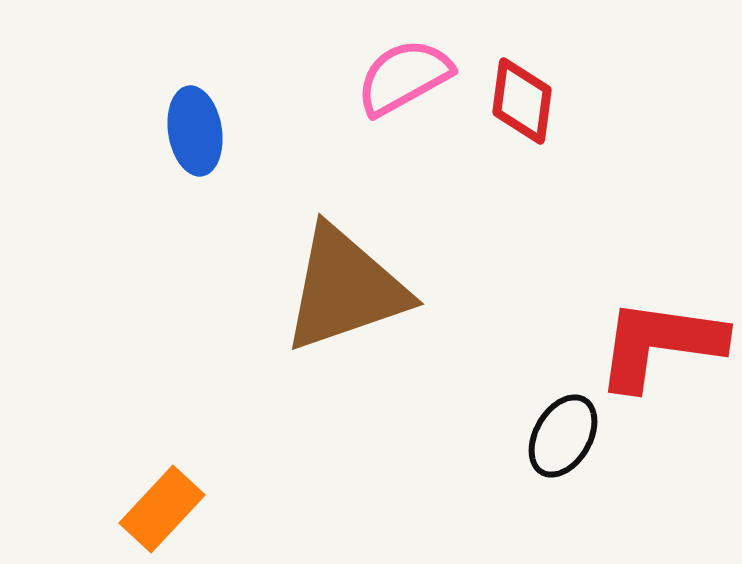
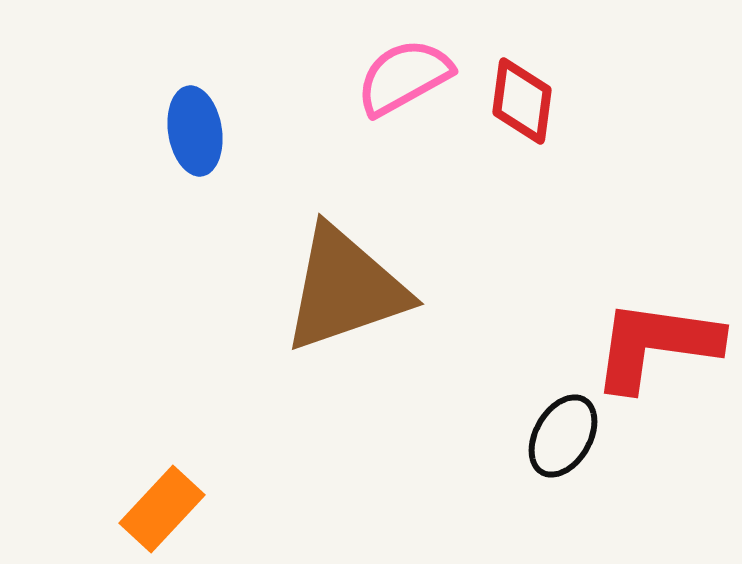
red L-shape: moved 4 px left, 1 px down
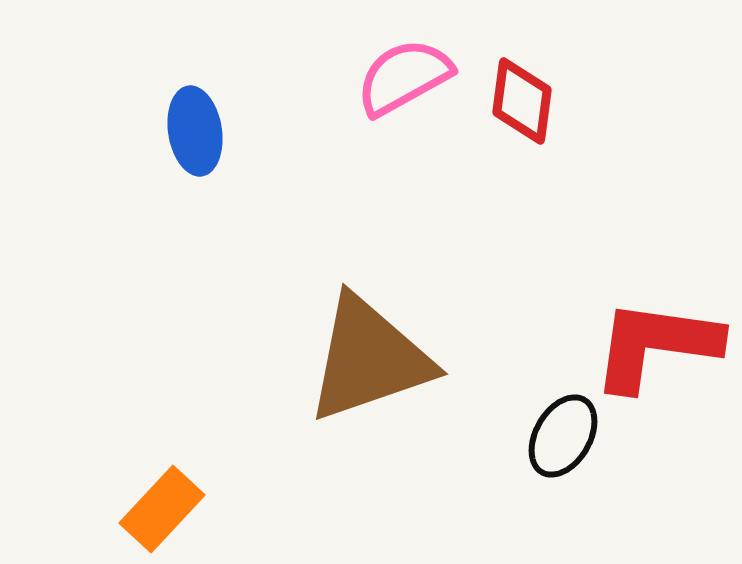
brown triangle: moved 24 px right, 70 px down
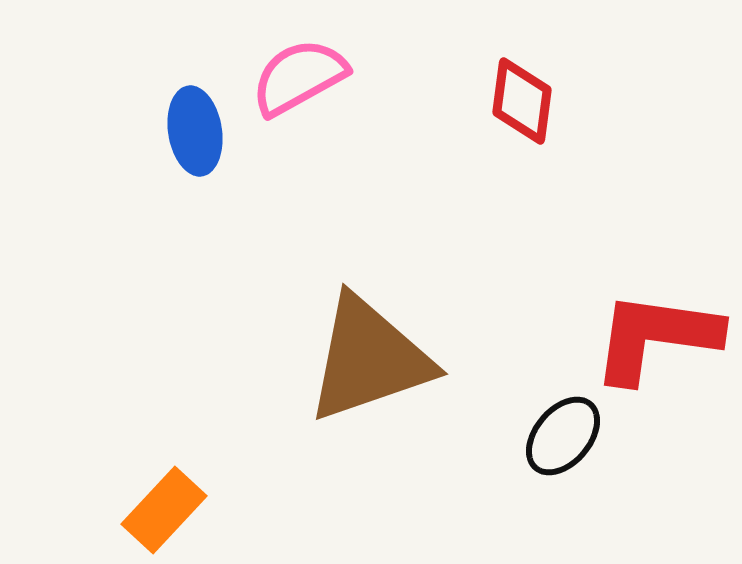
pink semicircle: moved 105 px left
red L-shape: moved 8 px up
black ellipse: rotated 10 degrees clockwise
orange rectangle: moved 2 px right, 1 px down
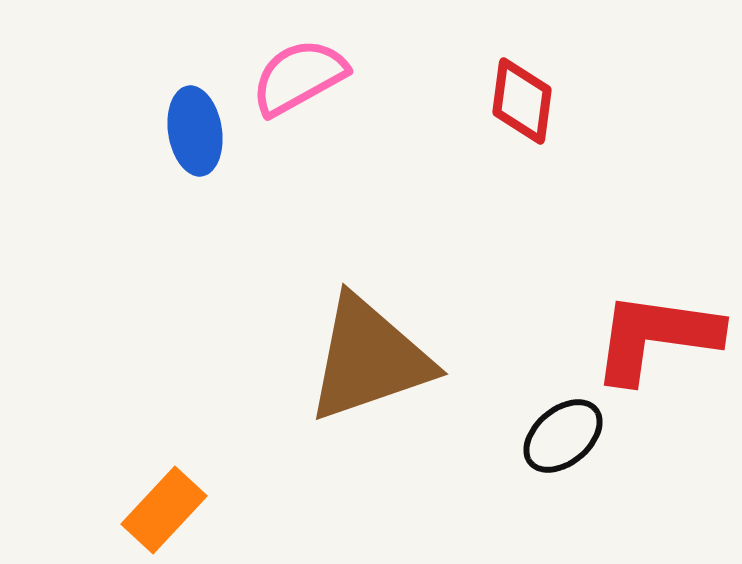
black ellipse: rotated 10 degrees clockwise
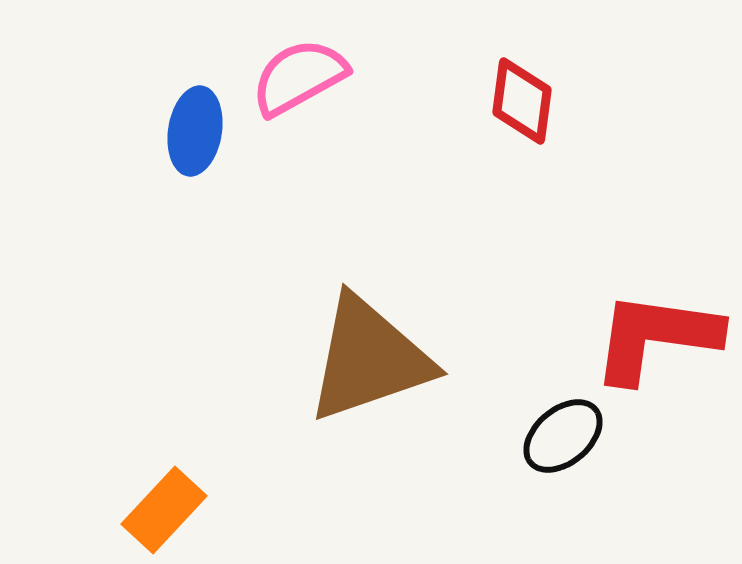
blue ellipse: rotated 18 degrees clockwise
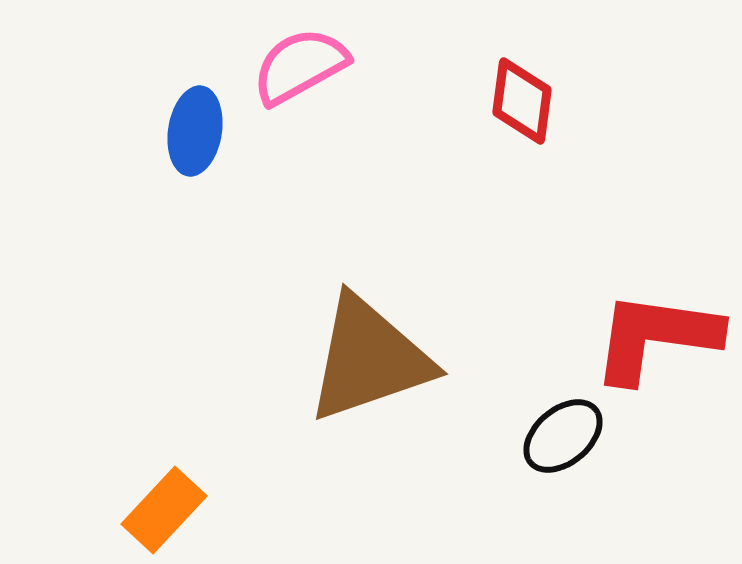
pink semicircle: moved 1 px right, 11 px up
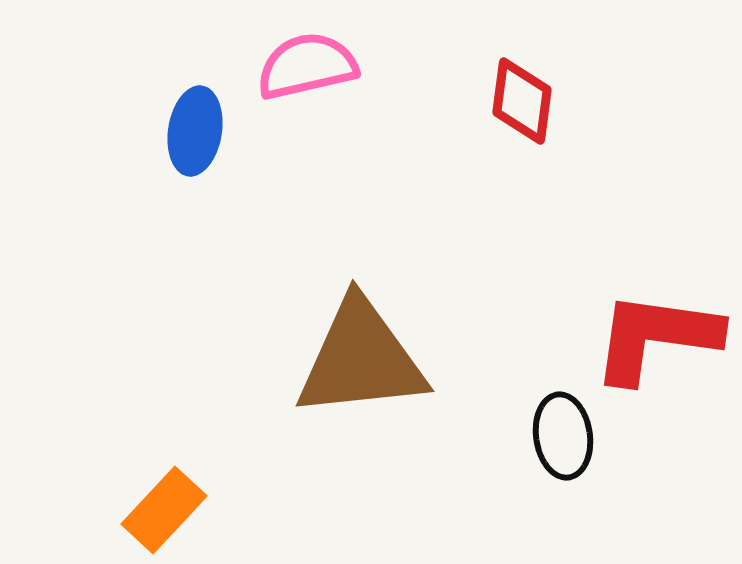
pink semicircle: moved 7 px right; rotated 16 degrees clockwise
brown triangle: moved 8 px left; rotated 13 degrees clockwise
black ellipse: rotated 58 degrees counterclockwise
